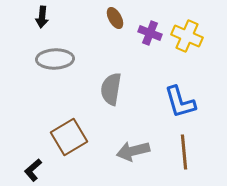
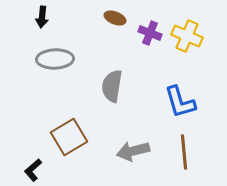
brown ellipse: rotated 40 degrees counterclockwise
gray semicircle: moved 1 px right, 3 px up
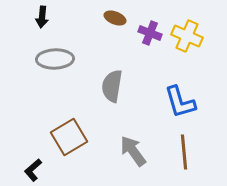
gray arrow: rotated 68 degrees clockwise
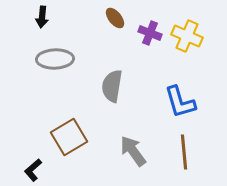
brown ellipse: rotated 30 degrees clockwise
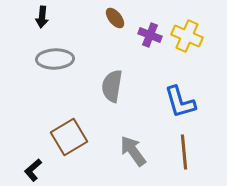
purple cross: moved 2 px down
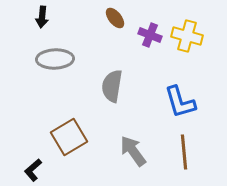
yellow cross: rotated 8 degrees counterclockwise
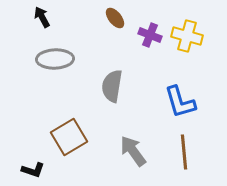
black arrow: rotated 145 degrees clockwise
black L-shape: rotated 120 degrees counterclockwise
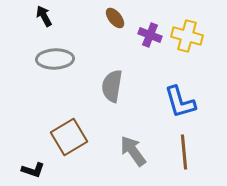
black arrow: moved 2 px right, 1 px up
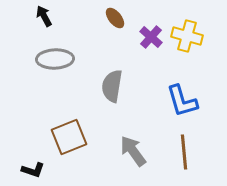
purple cross: moved 1 px right, 2 px down; rotated 20 degrees clockwise
blue L-shape: moved 2 px right, 1 px up
brown square: rotated 9 degrees clockwise
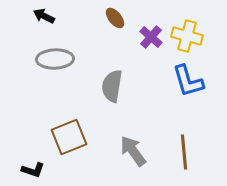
black arrow: rotated 35 degrees counterclockwise
blue L-shape: moved 6 px right, 20 px up
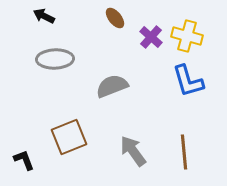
gray semicircle: rotated 60 degrees clockwise
black L-shape: moved 9 px left, 10 px up; rotated 130 degrees counterclockwise
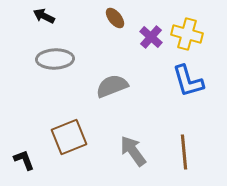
yellow cross: moved 2 px up
